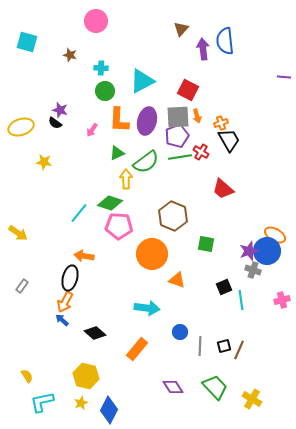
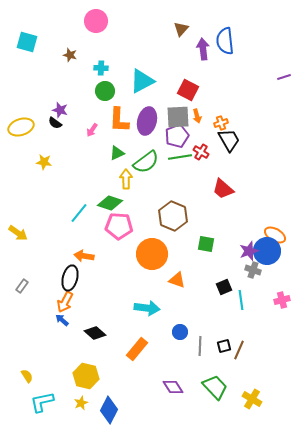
purple line at (284, 77): rotated 24 degrees counterclockwise
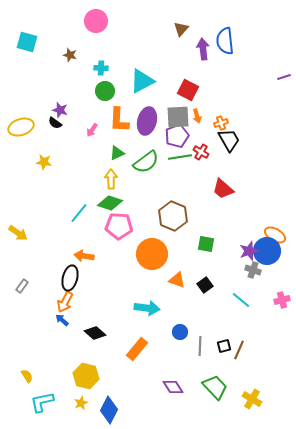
yellow arrow at (126, 179): moved 15 px left
black square at (224, 287): moved 19 px left, 2 px up; rotated 14 degrees counterclockwise
cyan line at (241, 300): rotated 42 degrees counterclockwise
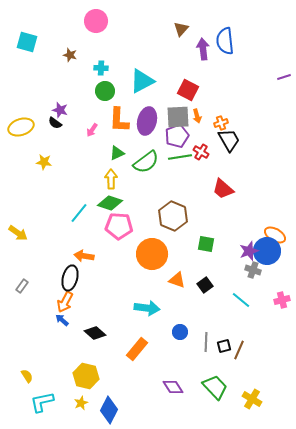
gray line at (200, 346): moved 6 px right, 4 px up
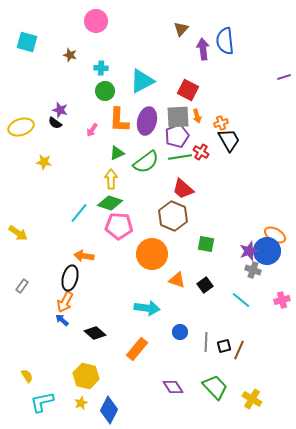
red trapezoid at (223, 189): moved 40 px left
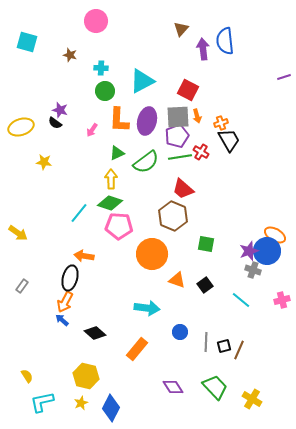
blue diamond at (109, 410): moved 2 px right, 2 px up
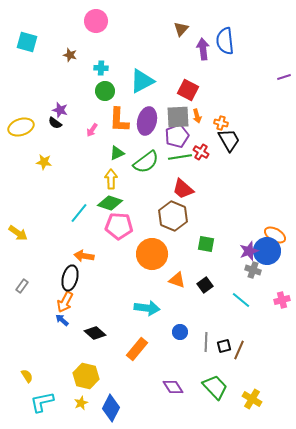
orange cross at (221, 123): rotated 32 degrees clockwise
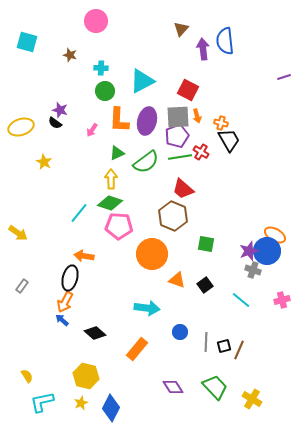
yellow star at (44, 162): rotated 21 degrees clockwise
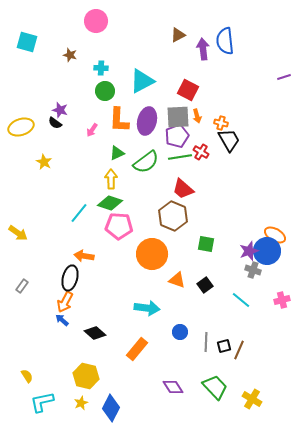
brown triangle at (181, 29): moved 3 px left, 6 px down; rotated 21 degrees clockwise
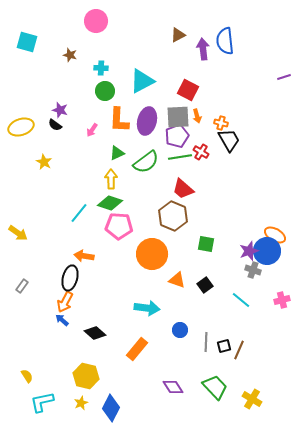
black semicircle at (55, 123): moved 2 px down
blue circle at (180, 332): moved 2 px up
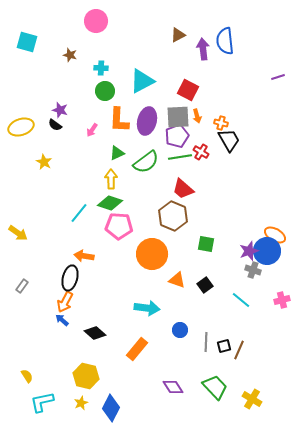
purple line at (284, 77): moved 6 px left
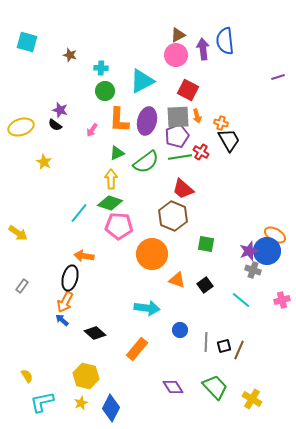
pink circle at (96, 21): moved 80 px right, 34 px down
